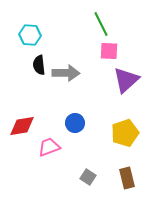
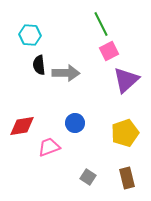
pink square: rotated 30 degrees counterclockwise
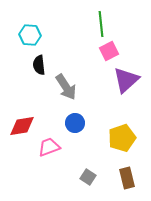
green line: rotated 20 degrees clockwise
gray arrow: moved 14 px down; rotated 56 degrees clockwise
yellow pentagon: moved 3 px left, 5 px down
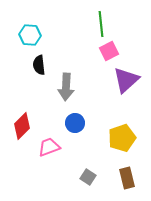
gray arrow: rotated 36 degrees clockwise
red diamond: rotated 36 degrees counterclockwise
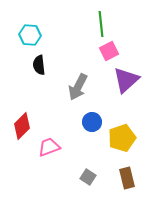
gray arrow: moved 12 px right; rotated 24 degrees clockwise
blue circle: moved 17 px right, 1 px up
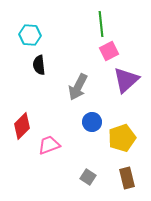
pink trapezoid: moved 2 px up
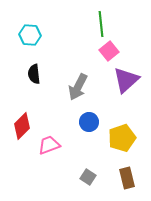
pink square: rotated 12 degrees counterclockwise
black semicircle: moved 5 px left, 9 px down
blue circle: moved 3 px left
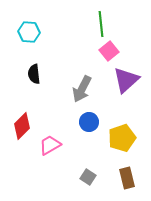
cyan hexagon: moved 1 px left, 3 px up
gray arrow: moved 4 px right, 2 px down
pink trapezoid: moved 1 px right; rotated 10 degrees counterclockwise
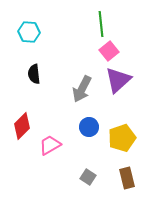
purple triangle: moved 8 px left
blue circle: moved 5 px down
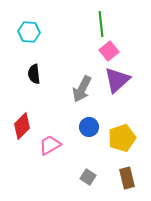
purple triangle: moved 1 px left
